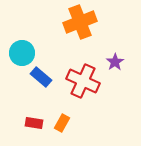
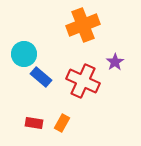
orange cross: moved 3 px right, 3 px down
cyan circle: moved 2 px right, 1 px down
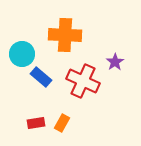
orange cross: moved 18 px left, 10 px down; rotated 24 degrees clockwise
cyan circle: moved 2 px left
red rectangle: moved 2 px right; rotated 18 degrees counterclockwise
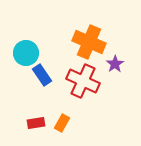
orange cross: moved 24 px right, 7 px down; rotated 20 degrees clockwise
cyan circle: moved 4 px right, 1 px up
purple star: moved 2 px down
blue rectangle: moved 1 px right, 2 px up; rotated 15 degrees clockwise
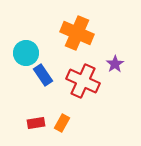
orange cross: moved 12 px left, 9 px up
blue rectangle: moved 1 px right
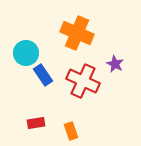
purple star: rotated 12 degrees counterclockwise
orange rectangle: moved 9 px right, 8 px down; rotated 48 degrees counterclockwise
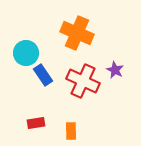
purple star: moved 6 px down
orange rectangle: rotated 18 degrees clockwise
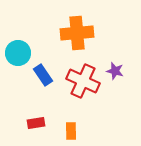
orange cross: rotated 28 degrees counterclockwise
cyan circle: moved 8 px left
purple star: moved 1 px down; rotated 12 degrees counterclockwise
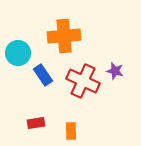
orange cross: moved 13 px left, 3 px down
